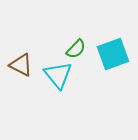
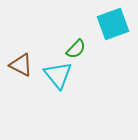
cyan square: moved 30 px up
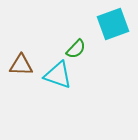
brown triangle: rotated 25 degrees counterclockwise
cyan triangle: rotated 32 degrees counterclockwise
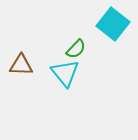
cyan square: rotated 32 degrees counterclockwise
cyan triangle: moved 7 px right, 2 px up; rotated 32 degrees clockwise
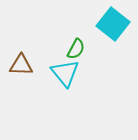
green semicircle: rotated 15 degrees counterclockwise
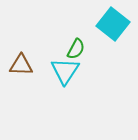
cyan triangle: moved 2 px up; rotated 12 degrees clockwise
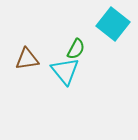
brown triangle: moved 6 px right, 6 px up; rotated 10 degrees counterclockwise
cyan triangle: rotated 12 degrees counterclockwise
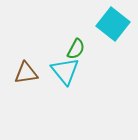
brown triangle: moved 1 px left, 14 px down
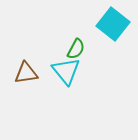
cyan triangle: moved 1 px right
